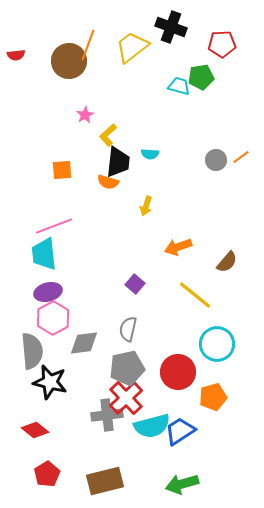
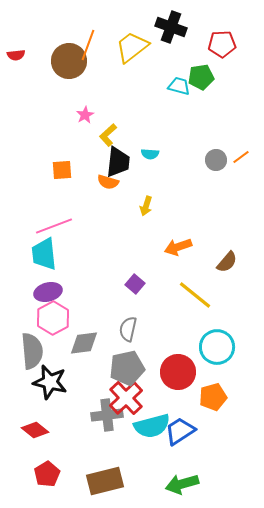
cyan circle at (217, 344): moved 3 px down
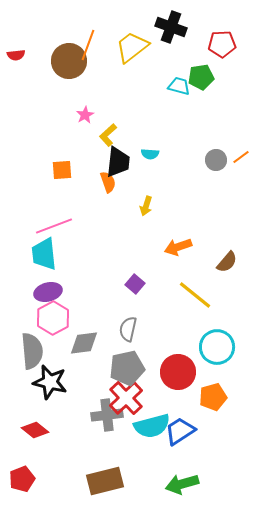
orange semicircle at (108, 182): rotated 125 degrees counterclockwise
red pentagon at (47, 474): moved 25 px left, 5 px down; rotated 10 degrees clockwise
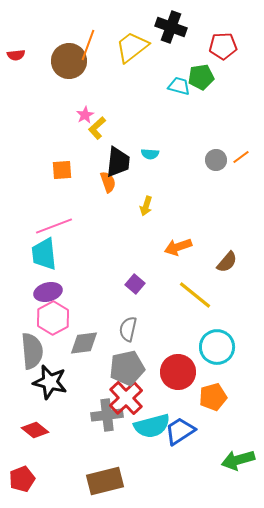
red pentagon at (222, 44): moved 1 px right, 2 px down
yellow L-shape at (108, 135): moved 11 px left, 7 px up
green arrow at (182, 484): moved 56 px right, 24 px up
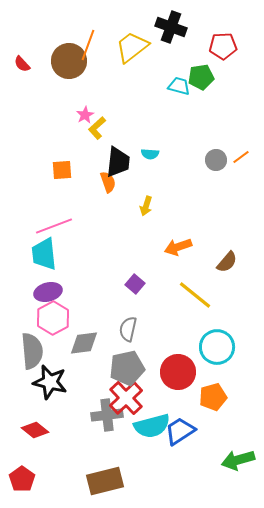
red semicircle at (16, 55): moved 6 px right, 9 px down; rotated 54 degrees clockwise
red pentagon at (22, 479): rotated 15 degrees counterclockwise
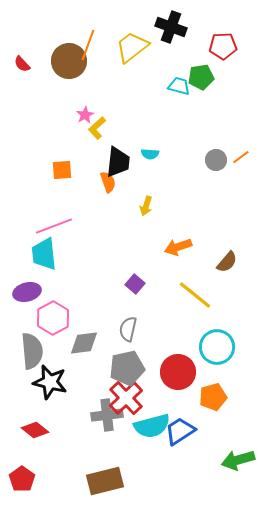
purple ellipse at (48, 292): moved 21 px left
